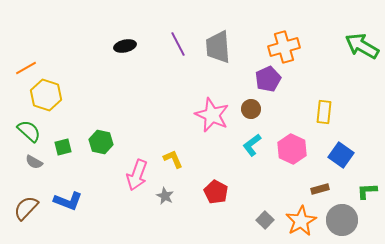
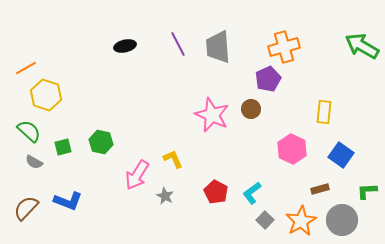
cyan L-shape: moved 48 px down
pink arrow: rotated 12 degrees clockwise
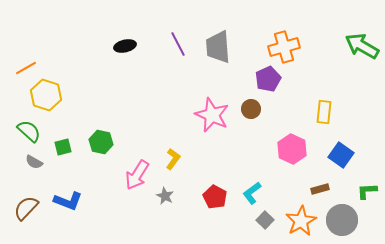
yellow L-shape: rotated 60 degrees clockwise
red pentagon: moved 1 px left, 5 px down
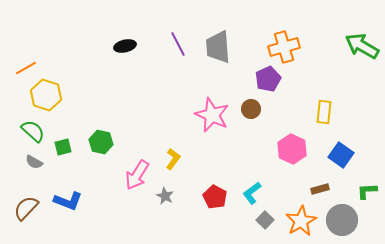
green semicircle: moved 4 px right
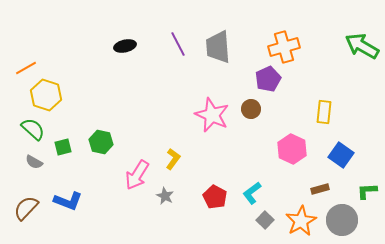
green semicircle: moved 2 px up
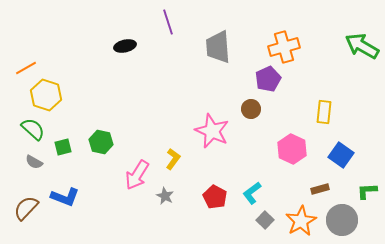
purple line: moved 10 px left, 22 px up; rotated 10 degrees clockwise
pink star: moved 16 px down
blue L-shape: moved 3 px left, 4 px up
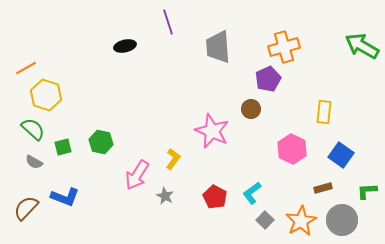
brown rectangle: moved 3 px right, 1 px up
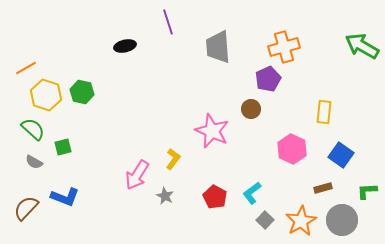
green hexagon: moved 19 px left, 50 px up
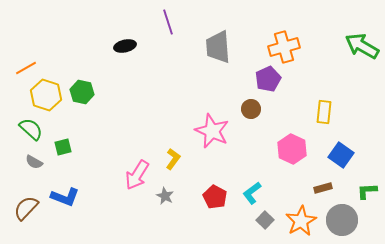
green semicircle: moved 2 px left
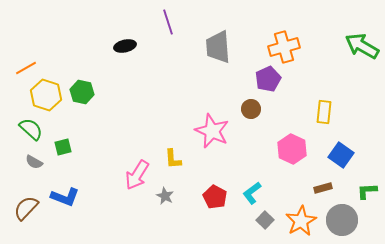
yellow L-shape: rotated 140 degrees clockwise
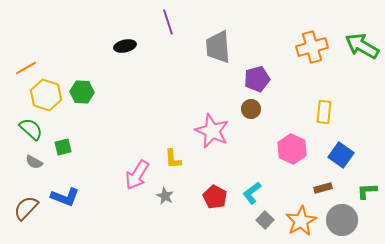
orange cross: moved 28 px right
purple pentagon: moved 11 px left; rotated 10 degrees clockwise
green hexagon: rotated 10 degrees counterclockwise
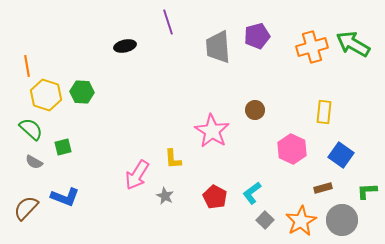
green arrow: moved 9 px left, 2 px up
orange line: moved 1 px right, 2 px up; rotated 70 degrees counterclockwise
purple pentagon: moved 43 px up
brown circle: moved 4 px right, 1 px down
pink star: rotated 8 degrees clockwise
